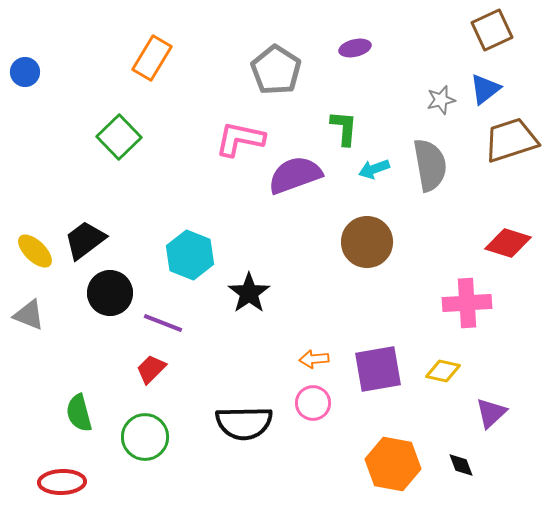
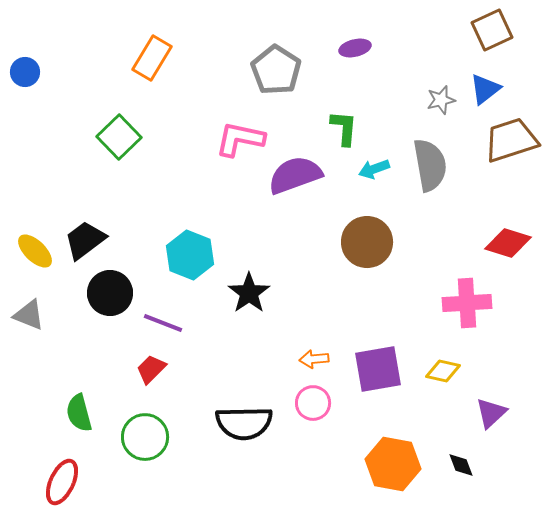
red ellipse: rotated 63 degrees counterclockwise
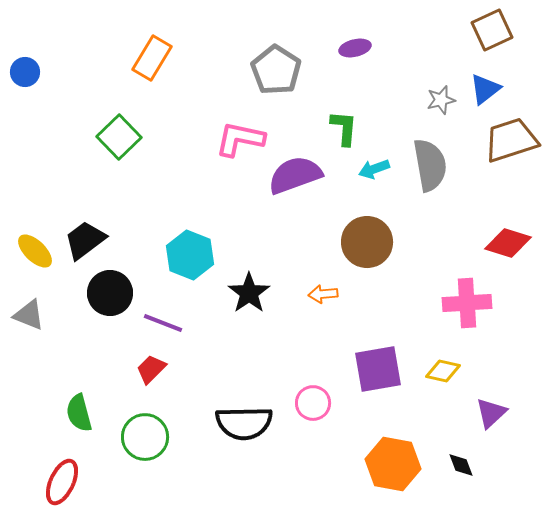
orange arrow: moved 9 px right, 65 px up
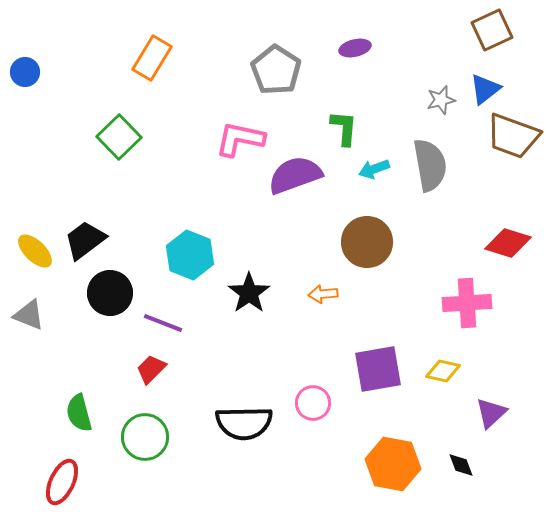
brown trapezoid: moved 2 px right, 4 px up; rotated 142 degrees counterclockwise
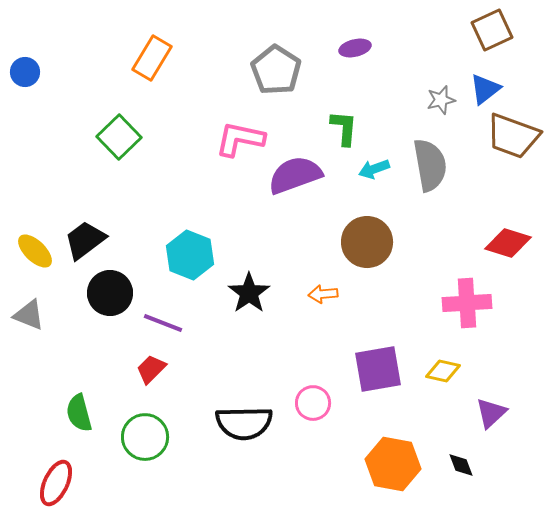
red ellipse: moved 6 px left, 1 px down
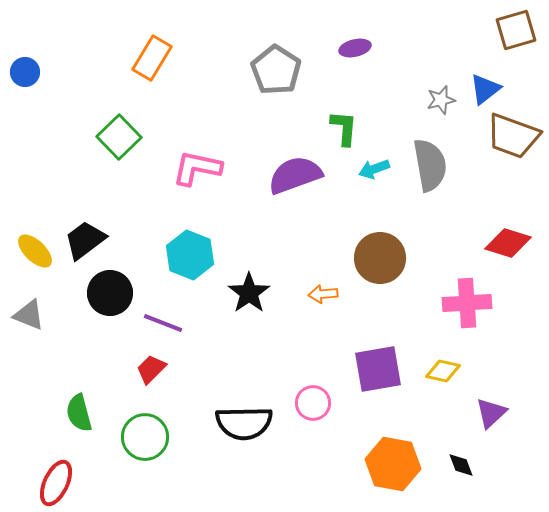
brown square: moved 24 px right; rotated 9 degrees clockwise
pink L-shape: moved 43 px left, 29 px down
brown circle: moved 13 px right, 16 px down
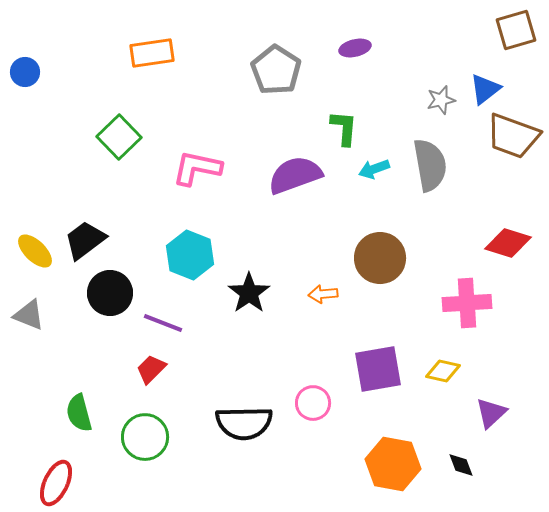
orange rectangle: moved 5 px up; rotated 51 degrees clockwise
